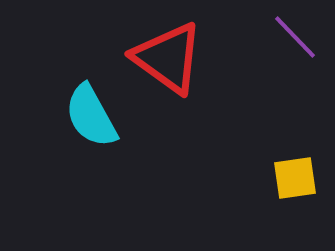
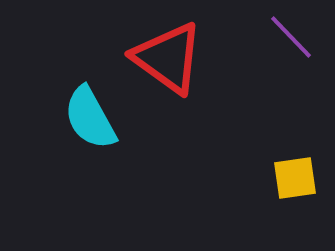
purple line: moved 4 px left
cyan semicircle: moved 1 px left, 2 px down
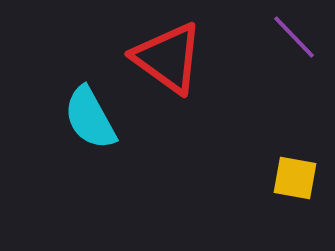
purple line: moved 3 px right
yellow square: rotated 18 degrees clockwise
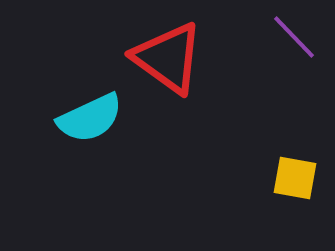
cyan semicircle: rotated 86 degrees counterclockwise
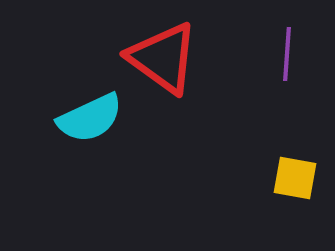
purple line: moved 7 px left, 17 px down; rotated 48 degrees clockwise
red triangle: moved 5 px left
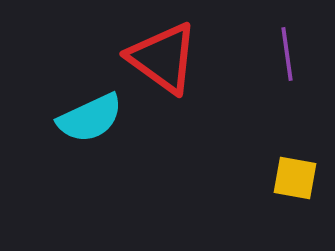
purple line: rotated 12 degrees counterclockwise
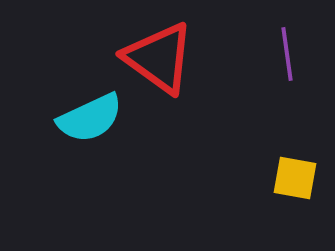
red triangle: moved 4 px left
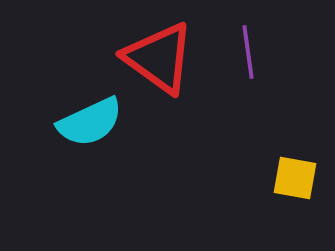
purple line: moved 39 px left, 2 px up
cyan semicircle: moved 4 px down
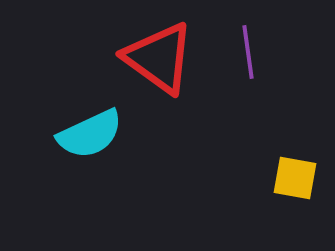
cyan semicircle: moved 12 px down
